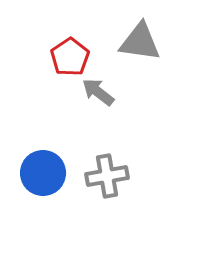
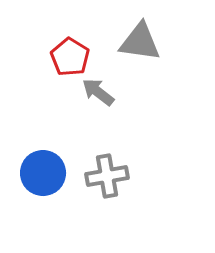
red pentagon: rotated 6 degrees counterclockwise
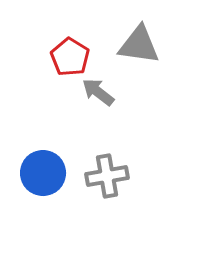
gray triangle: moved 1 px left, 3 px down
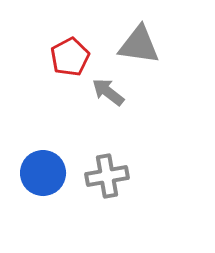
red pentagon: rotated 12 degrees clockwise
gray arrow: moved 10 px right
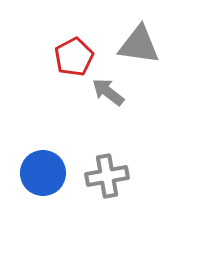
red pentagon: moved 4 px right
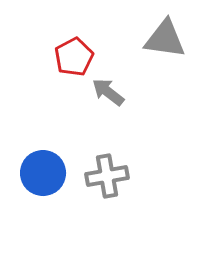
gray triangle: moved 26 px right, 6 px up
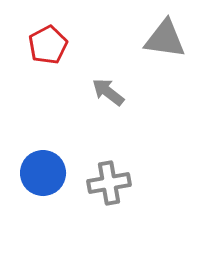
red pentagon: moved 26 px left, 12 px up
gray cross: moved 2 px right, 7 px down
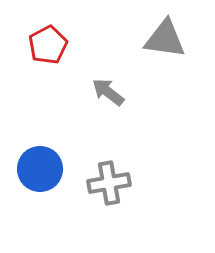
blue circle: moved 3 px left, 4 px up
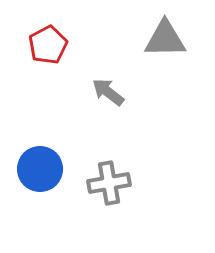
gray triangle: rotated 9 degrees counterclockwise
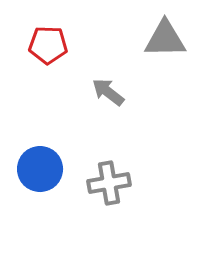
red pentagon: rotated 30 degrees clockwise
